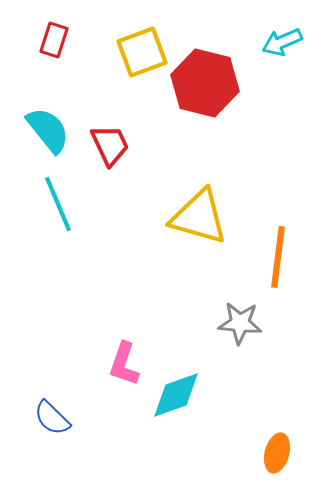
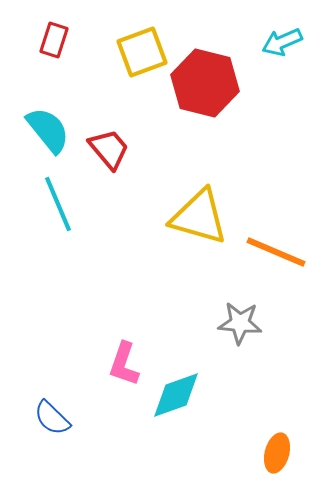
red trapezoid: moved 1 px left, 4 px down; rotated 15 degrees counterclockwise
orange line: moved 2 px left, 5 px up; rotated 74 degrees counterclockwise
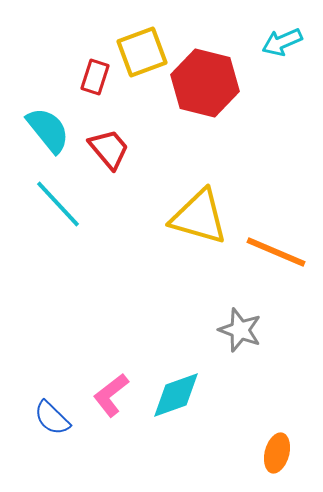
red rectangle: moved 41 px right, 37 px down
cyan line: rotated 20 degrees counterclockwise
gray star: moved 7 px down; rotated 15 degrees clockwise
pink L-shape: moved 13 px left, 31 px down; rotated 33 degrees clockwise
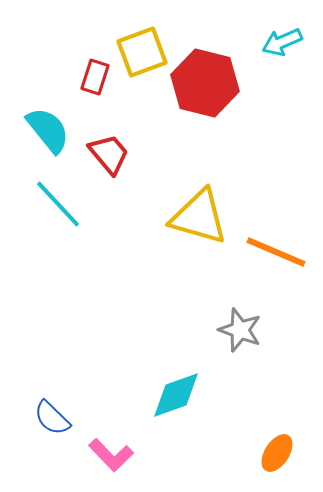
red trapezoid: moved 5 px down
pink L-shape: moved 60 px down; rotated 96 degrees counterclockwise
orange ellipse: rotated 18 degrees clockwise
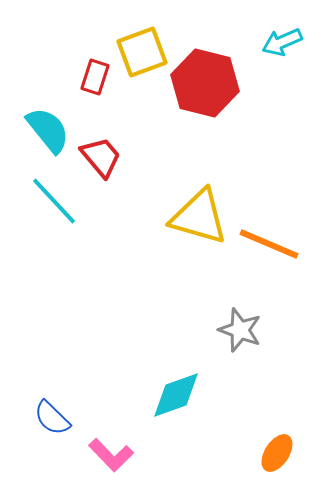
red trapezoid: moved 8 px left, 3 px down
cyan line: moved 4 px left, 3 px up
orange line: moved 7 px left, 8 px up
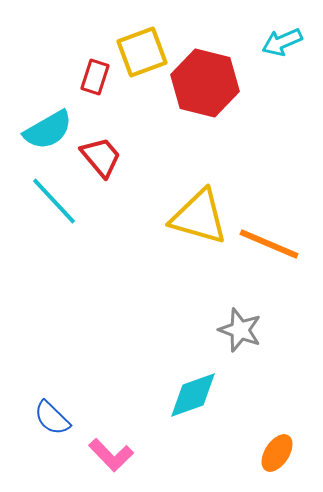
cyan semicircle: rotated 99 degrees clockwise
cyan diamond: moved 17 px right
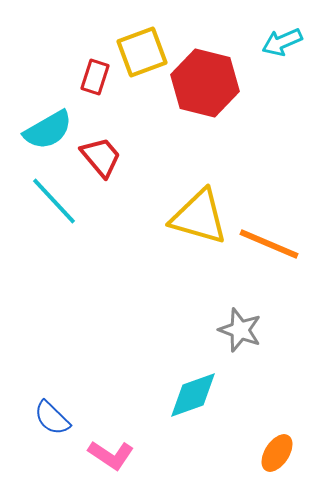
pink L-shape: rotated 12 degrees counterclockwise
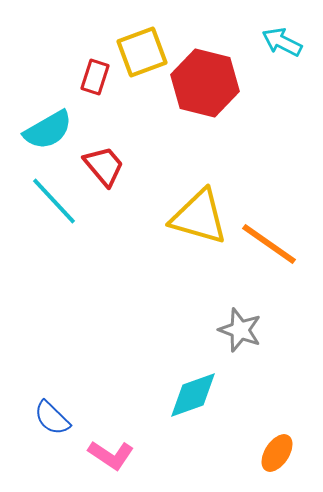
cyan arrow: rotated 51 degrees clockwise
red trapezoid: moved 3 px right, 9 px down
orange line: rotated 12 degrees clockwise
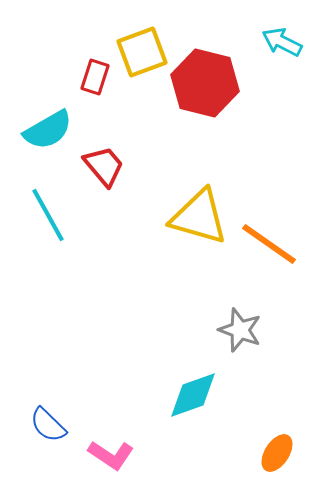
cyan line: moved 6 px left, 14 px down; rotated 14 degrees clockwise
blue semicircle: moved 4 px left, 7 px down
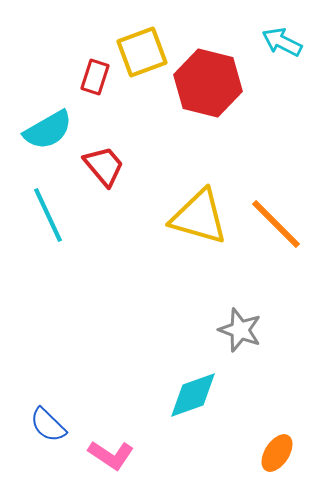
red hexagon: moved 3 px right
cyan line: rotated 4 degrees clockwise
orange line: moved 7 px right, 20 px up; rotated 10 degrees clockwise
